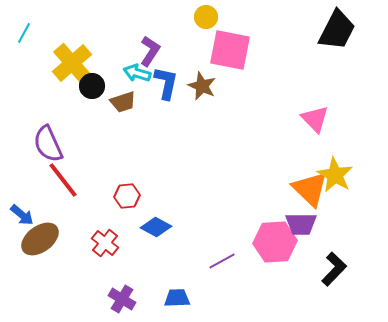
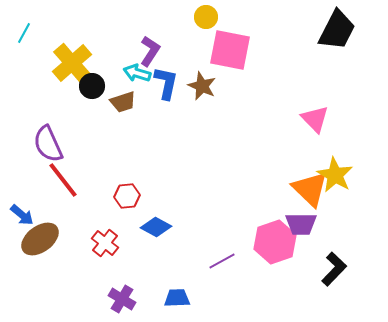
pink hexagon: rotated 15 degrees counterclockwise
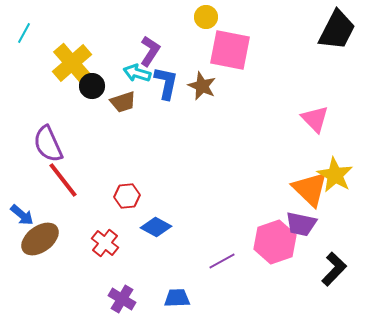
purple trapezoid: rotated 12 degrees clockwise
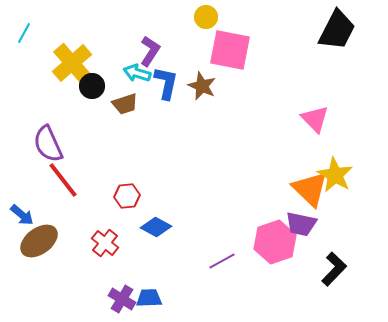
brown trapezoid: moved 2 px right, 2 px down
brown ellipse: moved 1 px left, 2 px down
blue trapezoid: moved 28 px left
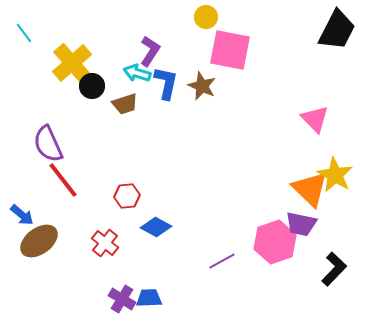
cyan line: rotated 65 degrees counterclockwise
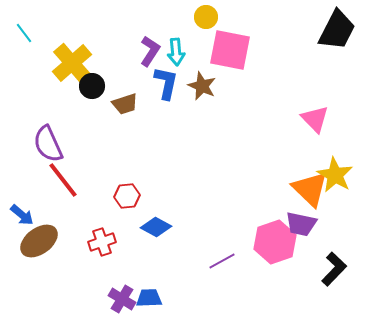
cyan arrow: moved 39 px right, 21 px up; rotated 112 degrees counterclockwise
red cross: moved 3 px left, 1 px up; rotated 32 degrees clockwise
